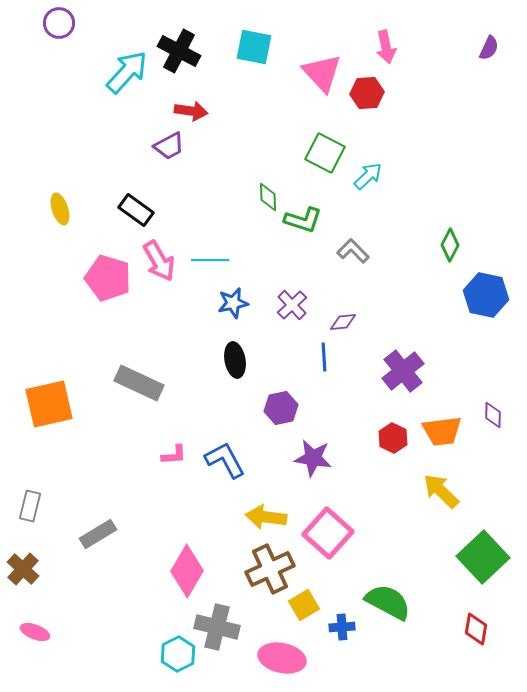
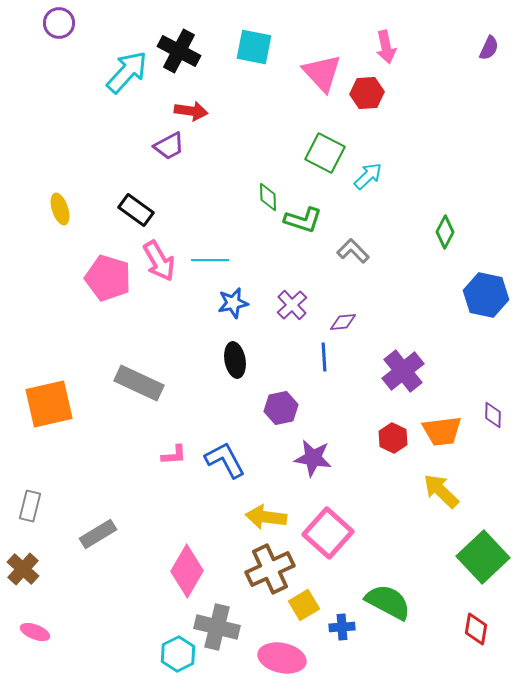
green diamond at (450, 245): moved 5 px left, 13 px up
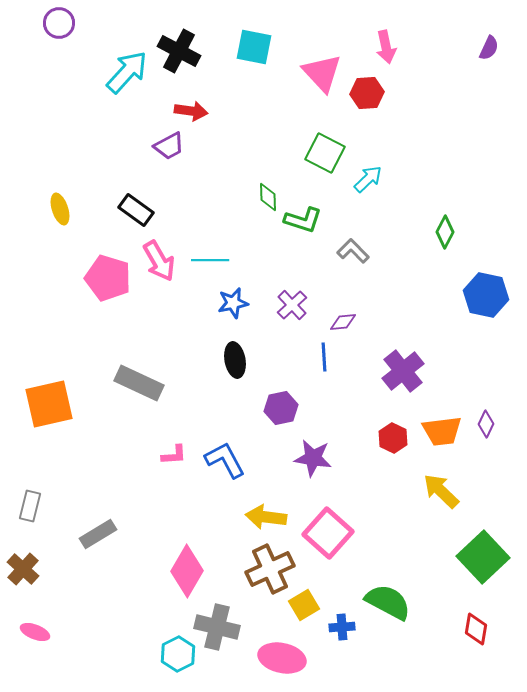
cyan arrow at (368, 176): moved 3 px down
purple diamond at (493, 415): moved 7 px left, 9 px down; rotated 24 degrees clockwise
